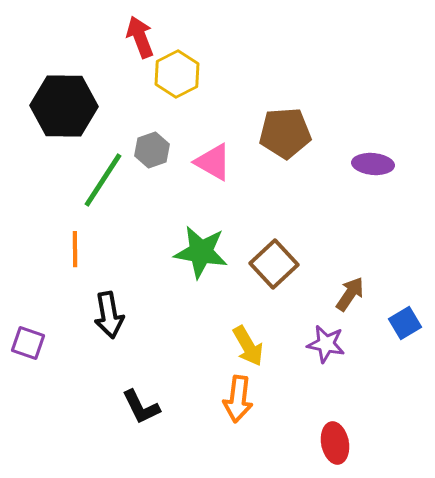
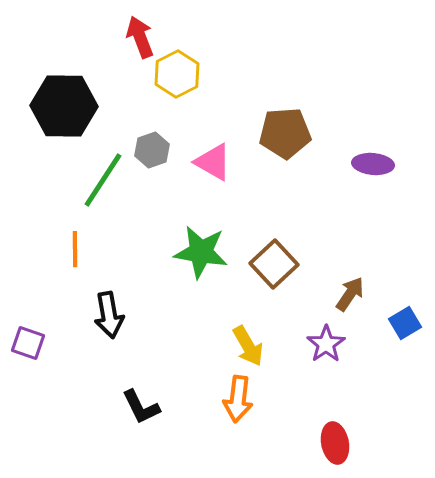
purple star: rotated 27 degrees clockwise
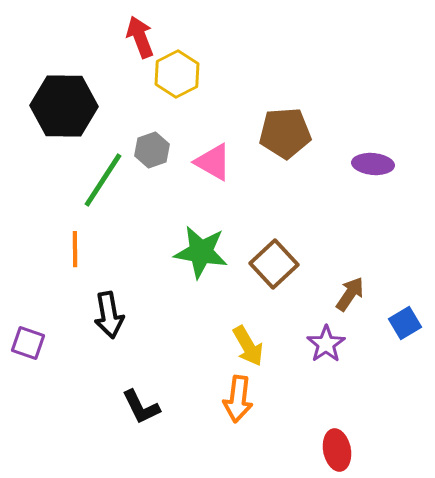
red ellipse: moved 2 px right, 7 px down
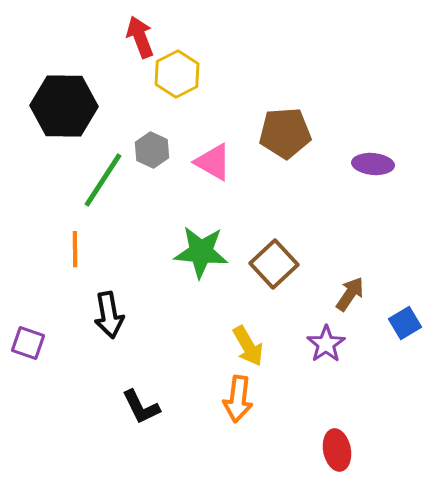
gray hexagon: rotated 16 degrees counterclockwise
green star: rotated 4 degrees counterclockwise
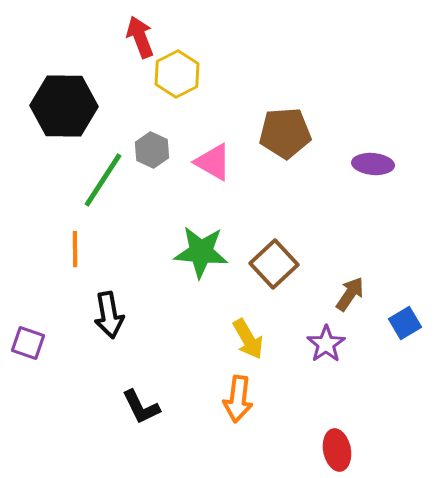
yellow arrow: moved 7 px up
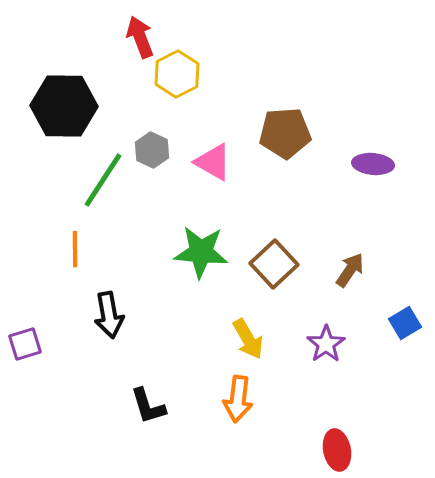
brown arrow: moved 24 px up
purple square: moved 3 px left, 1 px down; rotated 36 degrees counterclockwise
black L-shape: moved 7 px right, 1 px up; rotated 9 degrees clockwise
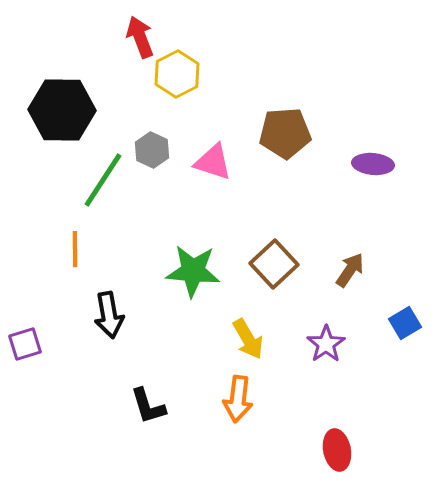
black hexagon: moved 2 px left, 4 px down
pink triangle: rotated 12 degrees counterclockwise
green star: moved 8 px left, 19 px down
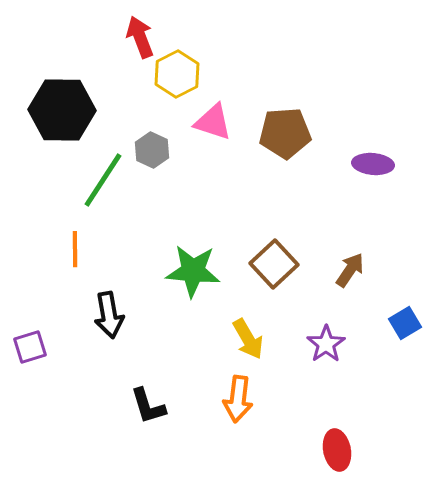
pink triangle: moved 40 px up
purple square: moved 5 px right, 3 px down
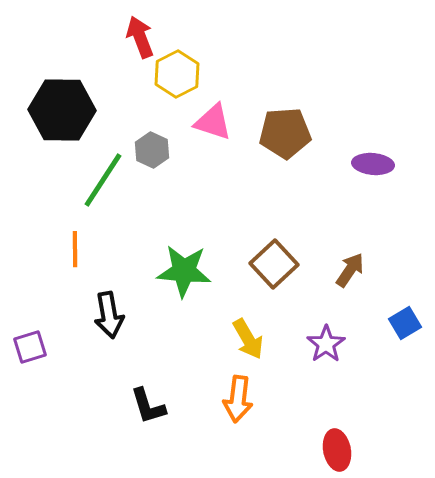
green star: moved 9 px left
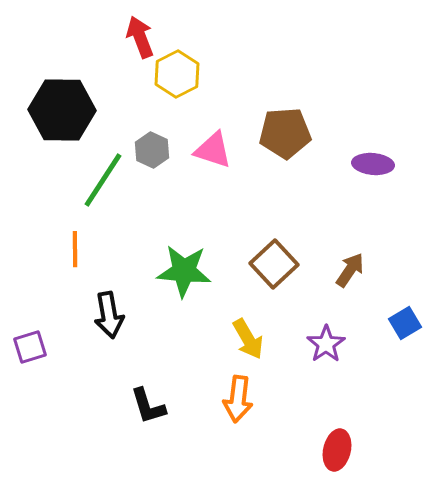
pink triangle: moved 28 px down
red ellipse: rotated 24 degrees clockwise
